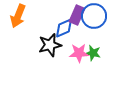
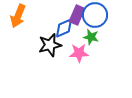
blue circle: moved 1 px right, 1 px up
green star: moved 2 px left, 16 px up
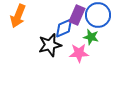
blue circle: moved 3 px right
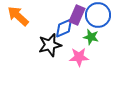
orange arrow: rotated 110 degrees clockwise
pink star: moved 4 px down
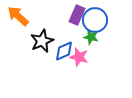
blue circle: moved 3 px left, 5 px down
blue diamond: moved 23 px down
black star: moved 8 px left, 4 px up; rotated 10 degrees counterclockwise
pink star: rotated 18 degrees clockwise
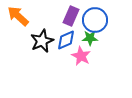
purple rectangle: moved 6 px left, 1 px down
green star: moved 1 px left, 1 px down; rotated 14 degrees counterclockwise
blue diamond: moved 2 px right, 11 px up
pink star: moved 2 px right, 1 px up; rotated 12 degrees clockwise
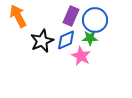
orange arrow: rotated 20 degrees clockwise
